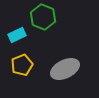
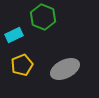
cyan rectangle: moved 3 px left
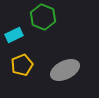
gray ellipse: moved 1 px down
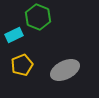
green hexagon: moved 5 px left
